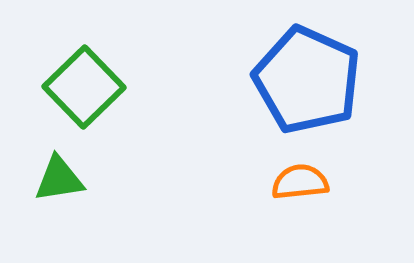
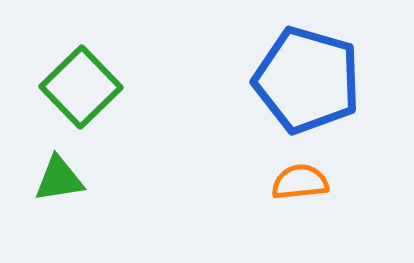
blue pentagon: rotated 8 degrees counterclockwise
green square: moved 3 px left
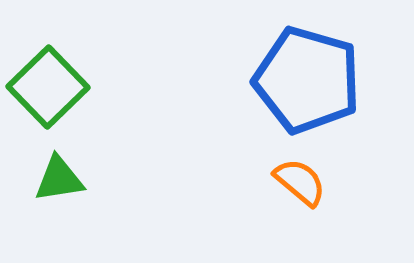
green square: moved 33 px left
orange semicircle: rotated 46 degrees clockwise
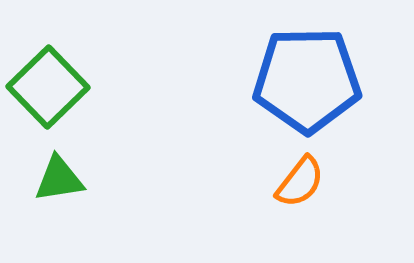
blue pentagon: rotated 17 degrees counterclockwise
orange semicircle: rotated 88 degrees clockwise
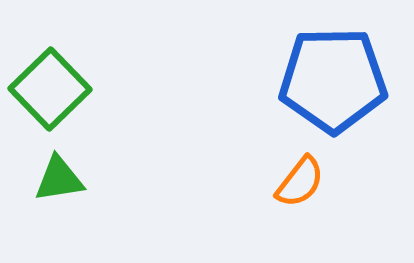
blue pentagon: moved 26 px right
green square: moved 2 px right, 2 px down
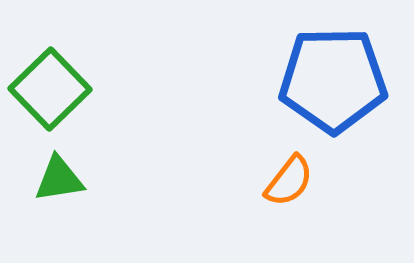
orange semicircle: moved 11 px left, 1 px up
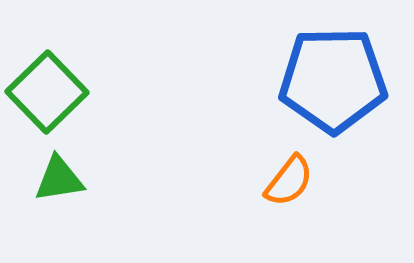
green square: moved 3 px left, 3 px down
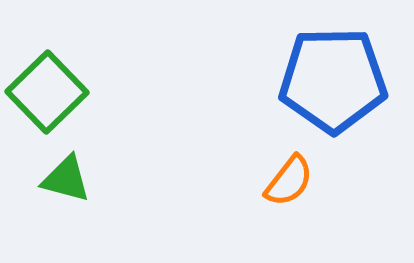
green triangle: moved 7 px right; rotated 24 degrees clockwise
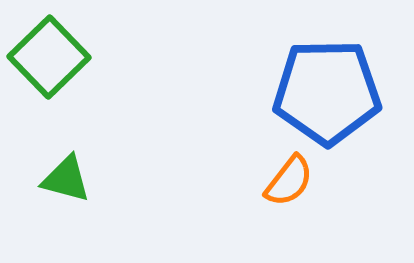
blue pentagon: moved 6 px left, 12 px down
green square: moved 2 px right, 35 px up
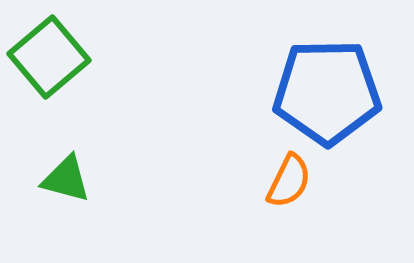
green square: rotated 4 degrees clockwise
orange semicircle: rotated 12 degrees counterclockwise
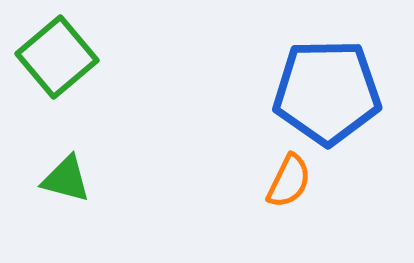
green square: moved 8 px right
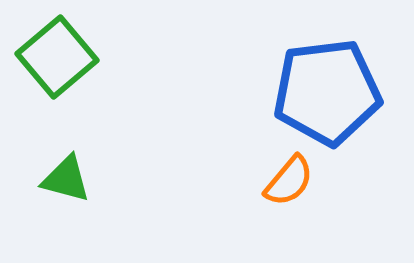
blue pentagon: rotated 6 degrees counterclockwise
orange semicircle: rotated 14 degrees clockwise
